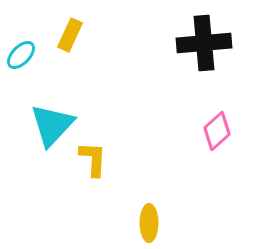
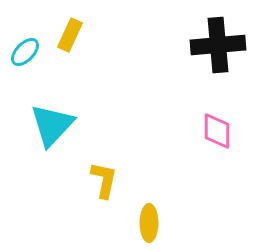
black cross: moved 14 px right, 2 px down
cyan ellipse: moved 4 px right, 3 px up
pink diamond: rotated 48 degrees counterclockwise
yellow L-shape: moved 11 px right, 21 px down; rotated 9 degrees clockwise
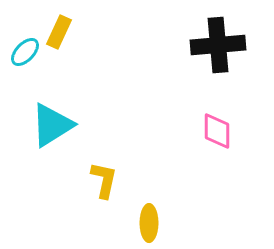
yellow rectangle: moved 11 px left, 3 px up
cyan triangle: rotated 15 degrees clockwise
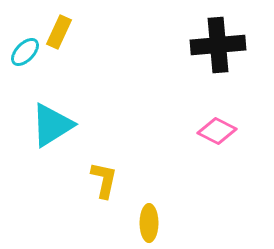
pink diamond: rotated 63 degrees counterclockwise
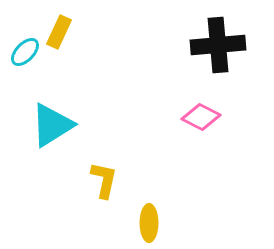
pink diamond: moved 16 px left, 14 px up
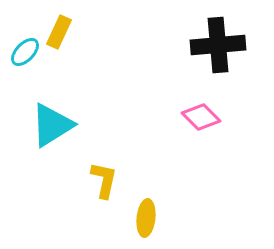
pink diamond: rotated 18 degrees clockwise
yellow ellipse: moved 3 px left, 5 px up; rotated 6 degrees clockwise
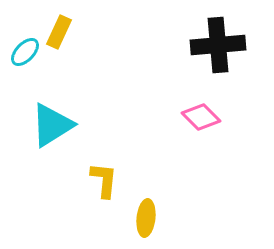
yellow L-shape: rotated 6 degrees counterclockwise
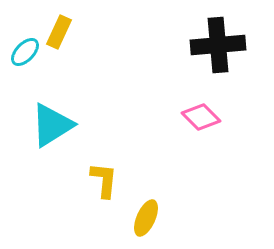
yellow ellipse: rotated 18 degrees clockwise
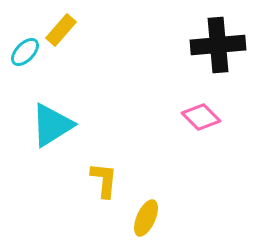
yellow rectangle: moved 2 px right, 2 px up; rotated 16 degrees clockwise
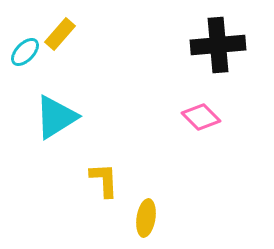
yellow rectangle: moved 1 px left, 4 px down
cyan triangle: moved 4 px right, 8 px up
yellow L-shape: rotated 9 degrees counterclockwise
yellow ellipse: rotated 15 degrees counterclockwise
